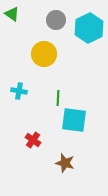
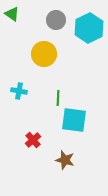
red cross: rotated 14 degrees clockwise
brown star: moved 3 px up
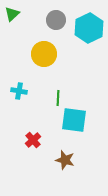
green triangle: rotated 42 degrees clockwise
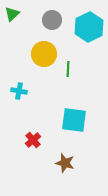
gray circle: moved 4 px left
cyan hexagon: moved 1 px up
green line: moved 10 px right, 29 px up
brown star: moved 3 px down
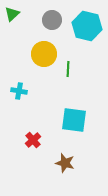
cyan hexagon: moved 2 px left, 1 px up; rotated 20 degrees counterclockwise
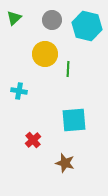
green triangle: moved 2 px right, 4 px down
yellow circle: moved 1 px right
cyan square: rotated 12 degrees counterclockwise
